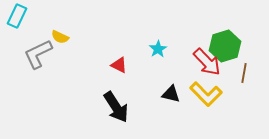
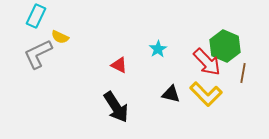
cyan rectangle: moved 19 px right
green hexagon: rotated 20 degrees counterclockwise
brown line: moved 1 px left
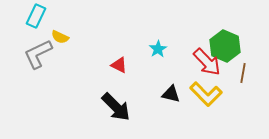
black arrow: rotated 12 degrees counterclockwise
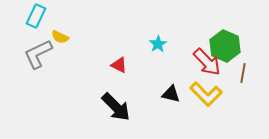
cyan star: moved 5 px up
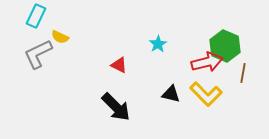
red arrow: rotated 60 degrees counterclockwise
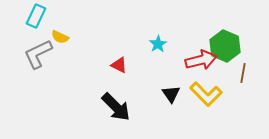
red arrow: moved 6 px left, 2 px up
black triangle: rotated 42 degrees clockwise
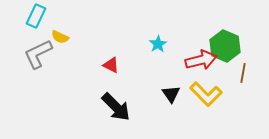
red triangle: moved 8 px left
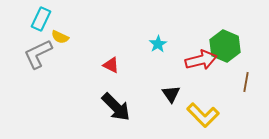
cyan rectangle: moved 5 px right, 3 px down
brown line: moved 3 px right, 9 px down
yellow L-shape: moved 3 px left, 21 px down
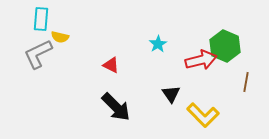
cyan rectangle: rotated 20 degrees counterclockwise
yellow semicircle: rotated 12 degrees counterclockwise
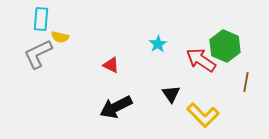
red arrow: rotated 132 degrees counterclockwise
black arrow: rotated 108 degrees clockwise
